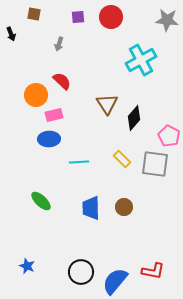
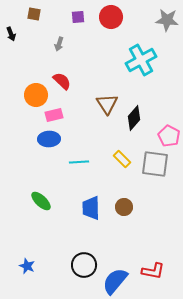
black circle: moved 3 px right, 7 px up
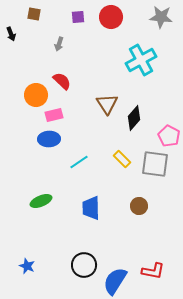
gray star: moved 6 px left, 3 px up
cyan line: rotated 30 degrees counterclockwise
green ellipse: rotated 65 degrees counterclockwise
brown circle: moved 15 px right, 1 px up
blue semicircle: rotated 8 degrees counterclockwise
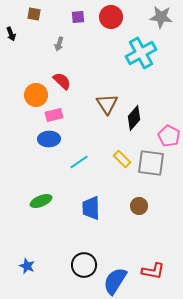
cyan cross: moved 7 px up
gray square: moved 4 px left, 1 px up
